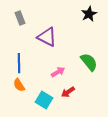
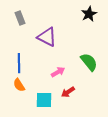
cyan square: rotated 30 degrees counterclockwise
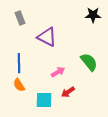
black star: moved 4 px right, 1 px down; rotated 28 degrees clockwise
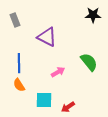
gray rectangle: moved 5 px left, 2 px down
red arrow: moved 15 px down
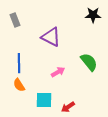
purple triangle: moved 4 px right
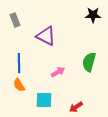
purple triangle: moved 5 px left, 1 px up
green semicircle: rotated 126 degrees counterclockwise
red arrow: moved 8 px right
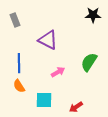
purple triangle: moved 2 px right, 4 px down
green semicircle: rotated 18 degrees clockwise
orange semicircle: moved 1 px down
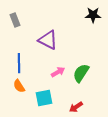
green semicircle: moved 8 px left, 11 px down
cyan square: moved 2 px up; rotated 12 degrees counterclockwise
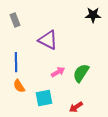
blue line: moved 3 px left, 1 px up
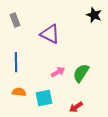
black star: moved 1 px right; rotated 21 degrees clockwise
purple triangle: moved 2 px right, 6 px up
orange semicircle: moved 6 px down; rotated 128 degrees clockwise
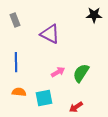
black star: rotated 21 degrees counterclockwise
